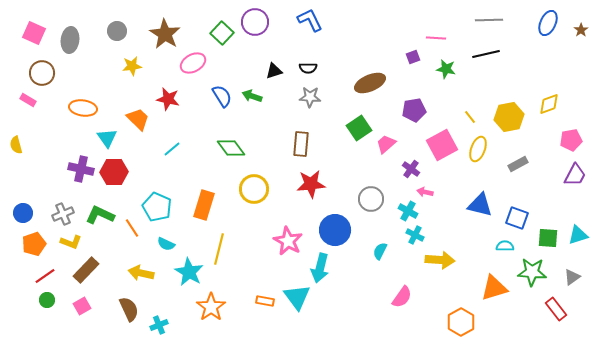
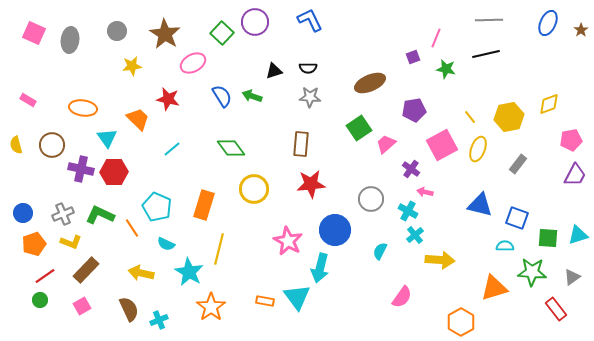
pink line at (436, 38): rotated 72 degrees counterclockwise
brown circle at (42, 73): moved 10 px right, 72 px down
gray rectangle at (518, 164): rotated 24 degrees counterclockwise
cyan cross at (415, 235): rotated 24 degrees clockwise
green circle at (47, 300): moved 7 px left
cyan cross at (159, 325): moved 5 px up
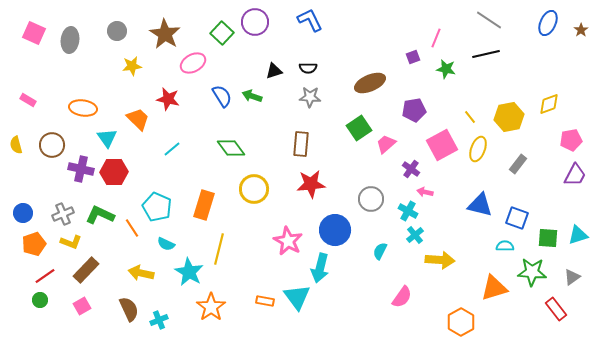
gray line at (489, 20): rotated 36 degrees clockwise
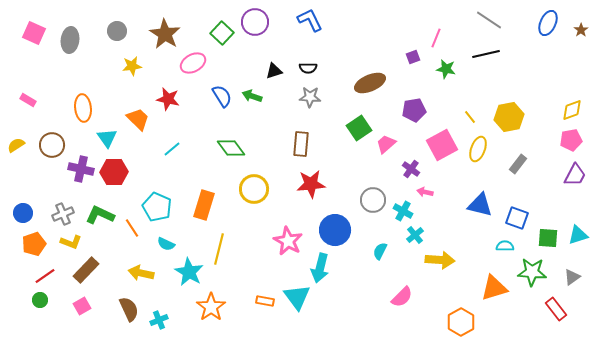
yellow diamond at (549, 104): moved 23 px right, 6 px down
orange ellipse at (83, 108): rotated 76 degrees clockwise
yellow semicircle at (16, 145): rotated 72 degrees clockwise
gray circle at (371, 199): moved 2 px right, 1 px down
cyan cross at (408, 211): moved 5 px left
pink semicircle at (402, 297): rotated 10 degrees clockwise
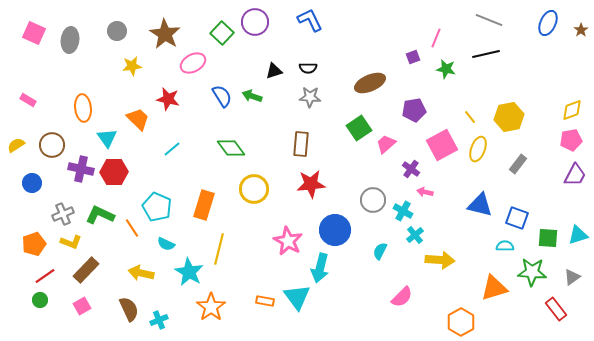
gray line at (489, 20): rotated 12 degrees counterclockwise
blue circle at (23, 213): moved 9 px right, 30 px up
